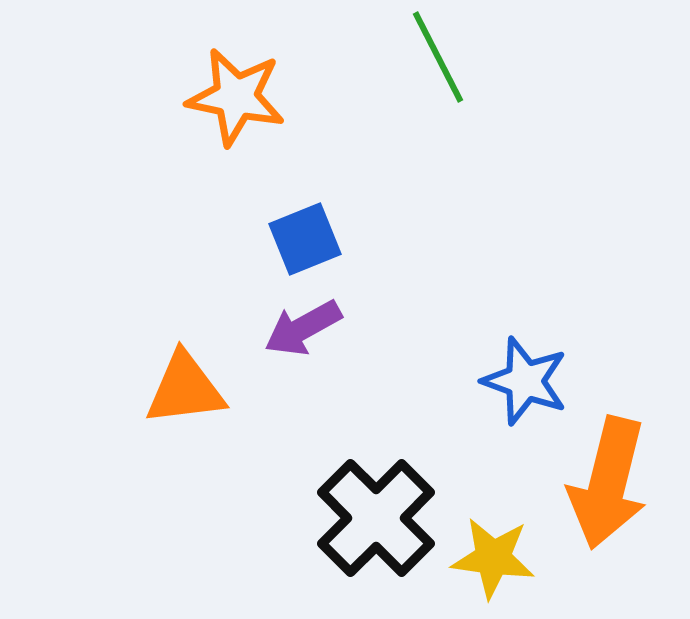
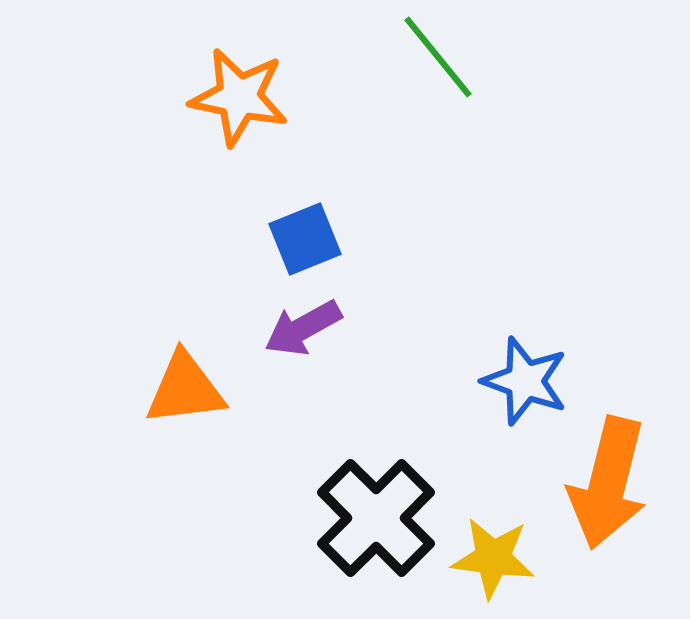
green line: rotated 12 degrees counterclockwise
orange star: moved 3 px right
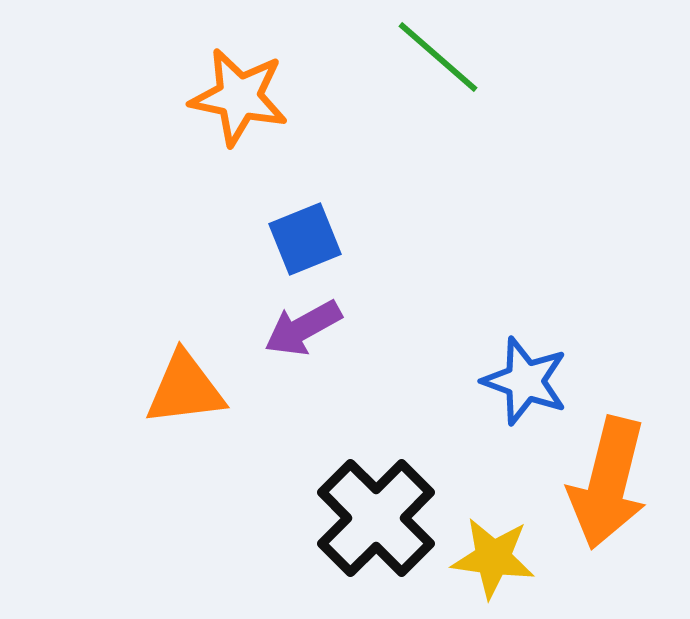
green line: rotated 10 degrees counterclockwise
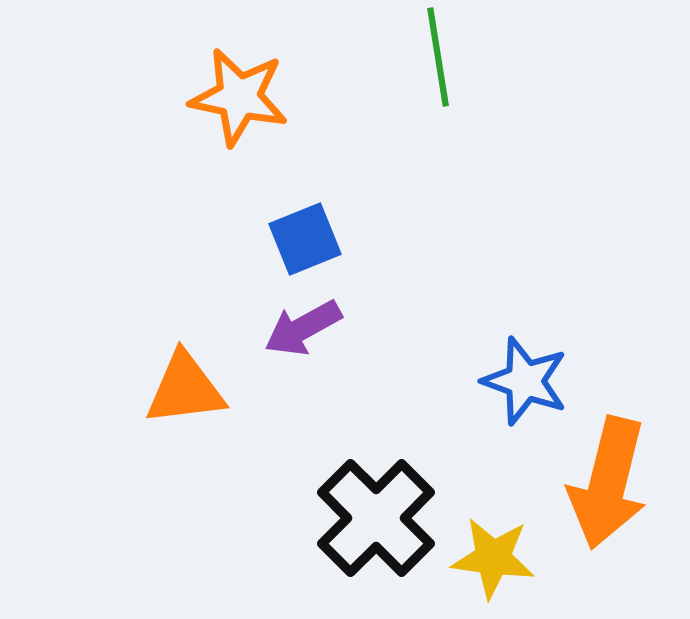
green line: rotated 40 degrees clockwise
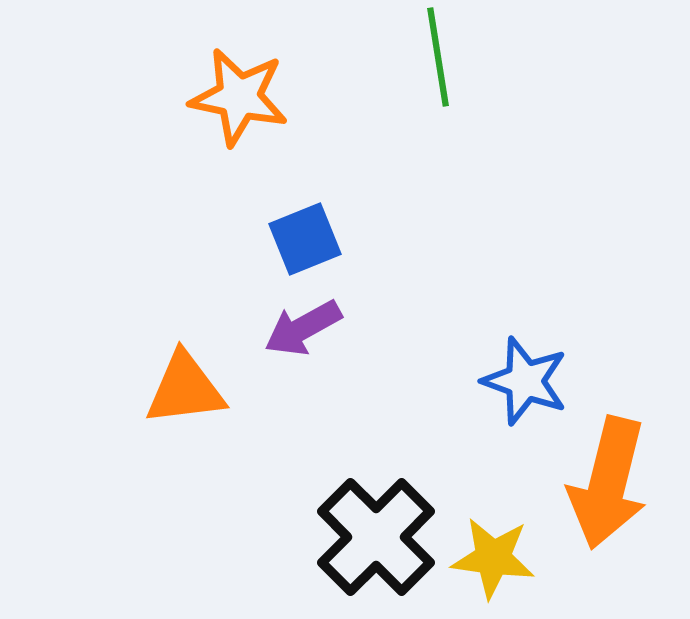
black cross: moved 19 px down
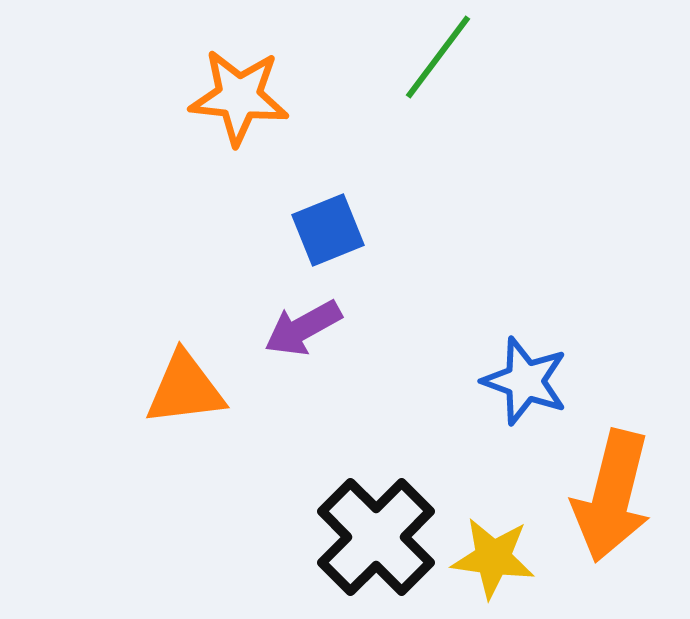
green line: rotated 46 degrees clockwise
orange star: rotated 6 degrees counterclockwise
blue square: moved 23 px right, 9 px up
orange arrow: moved 4 px right, 13 px down
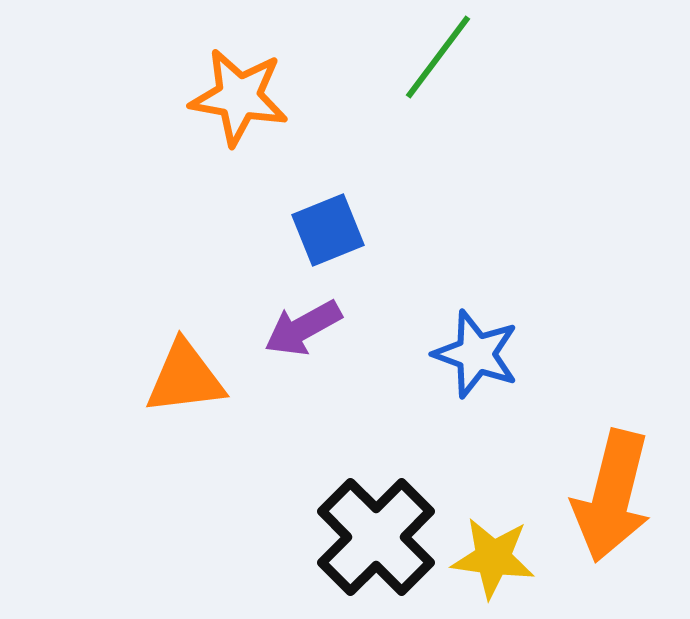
orange star: rotated 4 degrees clockwise
blue star: moved 49 px left, 27 px up
orange triangle: moved 11 px up
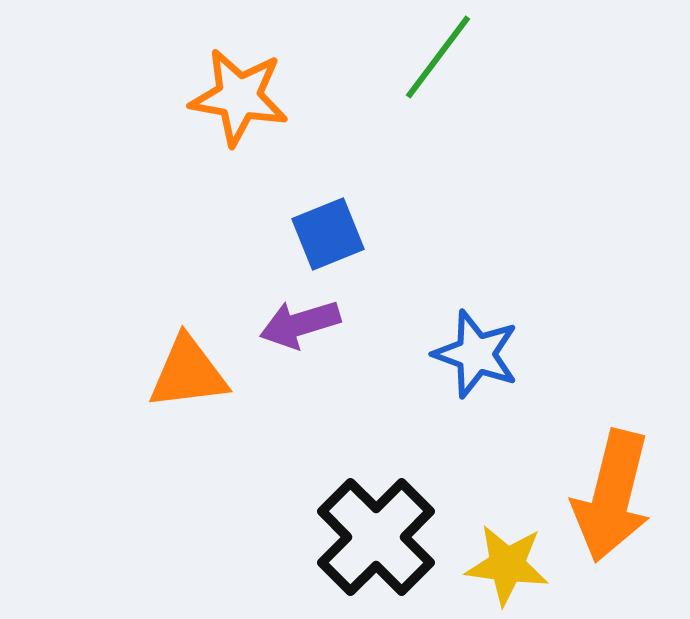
blue square: moved 4 px down
purple arrow: moved 3 px left, 4 px up; rotated 12 degrees clockwise
orange triangle: moved 3 px right, 5 px up
yellow star: moved 14 px right, 7 px down
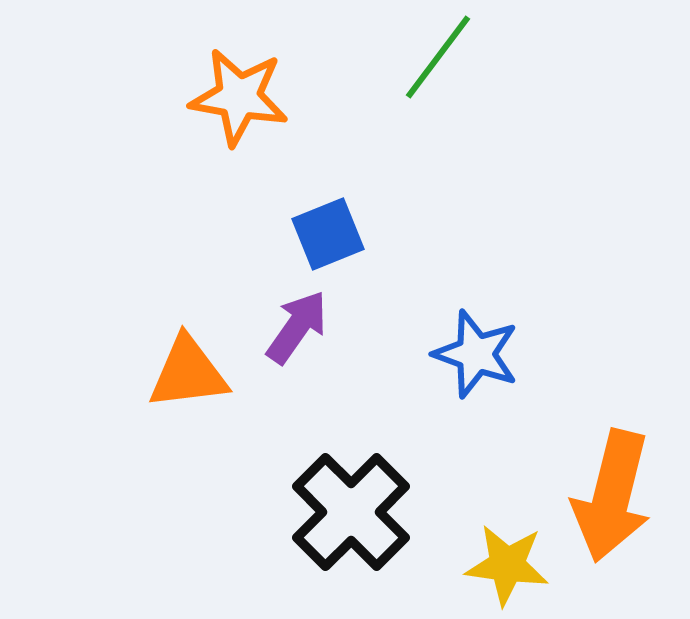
purple arrow: moved 3 px left, 3 px down; rotated 142 degrees clockwise
black cross: moved 25 px left, 25 px up
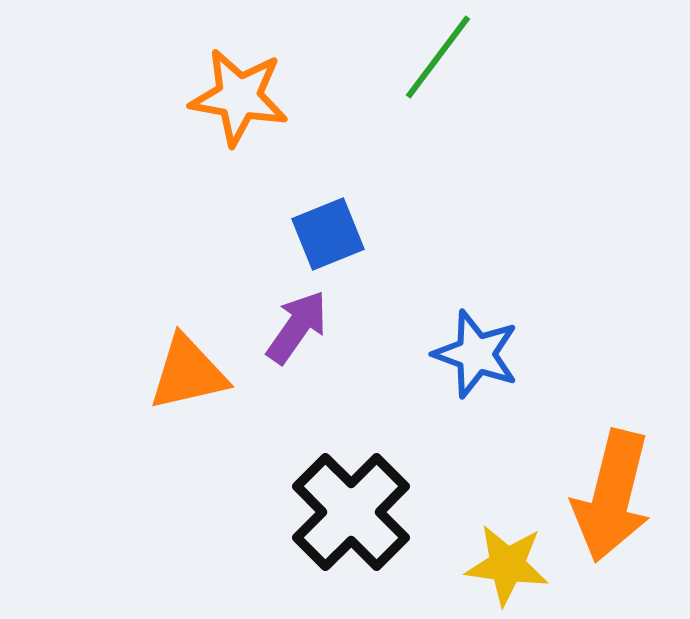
orange triangle: rotated 6 degrees counterclockwise
